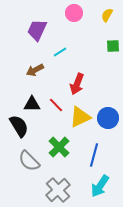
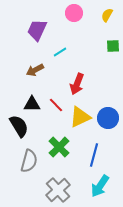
gray semicircle: rotated 120 degrees counterclockwise
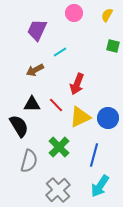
green square: rotated 16 degrees clockwise
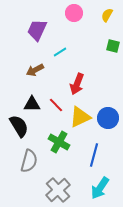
green cross: moved 5 px up; rotated 15 degrees counterclockwise
cyan arrow: moved 2 px down
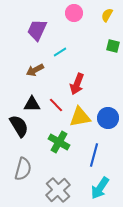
yellow triangle: rotated 15 degrees clockwise
gray semicircle: moved 6 px left, 8 px down
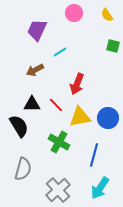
yellow semicircle: rotated 64 degrees counterclockwise
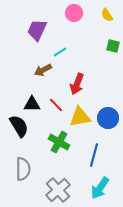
brown arrow: moved 8 px right
gray semicircle: rotated 15 degrees counterclockwise
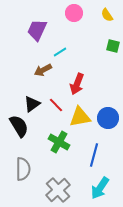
black triangle: rotated 36 degrees counterclockwise
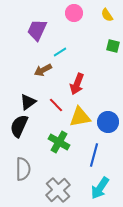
black triangle: moved 4 px left, 2 px up
blue circle: moved 4 px down
black semicircle: rotated 125 degrees counterclockwise
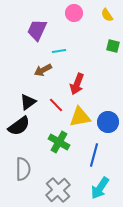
cyan line: moved 1 px left, 1 px up; rotated 24 degrees clockwise
black semicircle: rotated 150 degrees counterclockwise
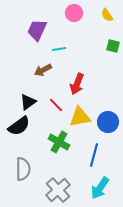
cyan line: moved 2 px up
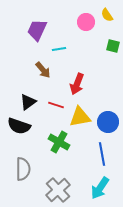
pink circle: moved 12 px right, 9 px down
brown arrow: rotated 102 degrees counterclockwise
red line: rotated 28 degrees counterclockwise
black semicircle: rotated 55 degrees clockwise
blue line: moved 8 px right, 1 px up; rotated 25 degrees counterclockwise
